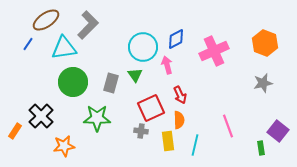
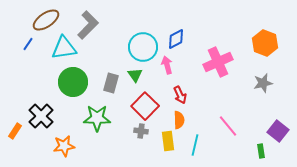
pink cross: moved 4 px right, 11 px down
red square: moved 6 px left, 2 px up; rotated 20 degrees counterclockwise
pink line: rotated 20 degrees counterclockwise
green rectangle: moved 3 px down
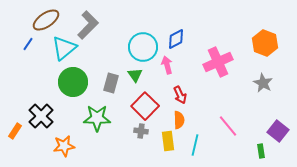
cyan triangle: rotated 32 degrees counterclockwise
gray star: rotated 30 degrees counterclockwise
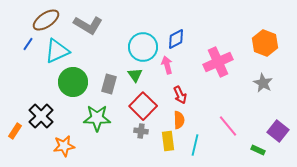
gray L-shape: rotated 76 degrees clockwise
cyan triangle: moved 7 px left, 3 px down; rotated 16 degrees clockwise
gray rectangle: moved 2 px left, 1 px down
red square: moved 2 px left
green rectangle: moved 3 px left, 1 px up; rotated 56 degrees counterclockwise
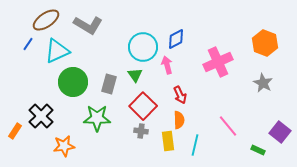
purple square: moved 2 px right, 1 px down
